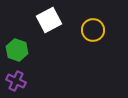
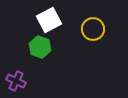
yellow circle: moved 1 px up
green hexagon: moved 23 px right, 3 px up
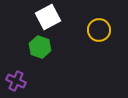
white square: moved 1 px left, 3 px up
yellow circle: moved 6 px right, 1 px down
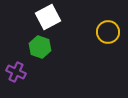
yellow circle: moved 9 px right, 2 px down
purple cross: moved 9 px up
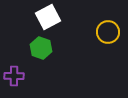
green hexagon: moved 1 px right, 1 px down
purple cross: moved 2 px left, 4 px down; rotated 24 degrees counterclockwise
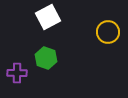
green hexagon: moved 5 px right, 10 px down
purple cross: moved 3 px right, 3 px up
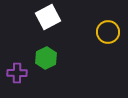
green hexagon: rotated 15 degrees clockwise
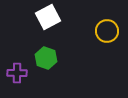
yellow circle: moved 1 px left, 1 px up
green hexagon: rotated 15 degrees counterclockwise
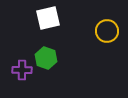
white square: moved 1 px down; rotated 15 degrees clockwise
purple cross: moved 5 px right, 3 px up
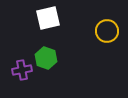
purple cross: rotated 12 degrees counterclockwise
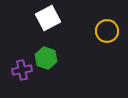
white square: rotated 15 degrees counterclockwise
